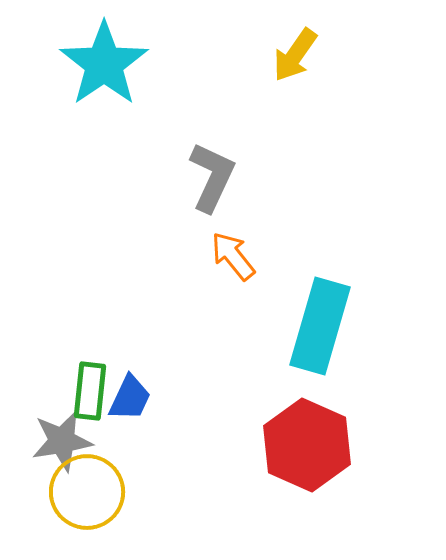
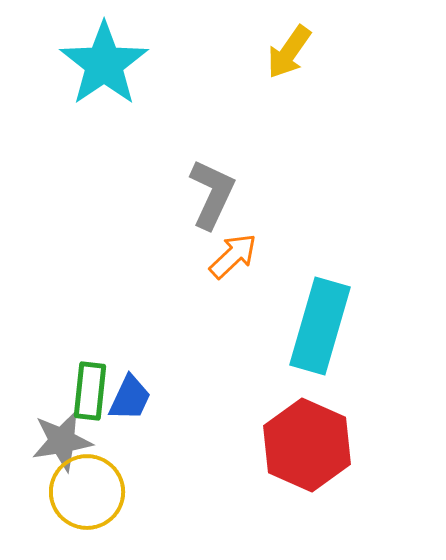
yellow arrow: moved 6 px left, 3 px up
gray L-shape: moved 17 px down
orange arrow: rotated 86 degrees clockwise
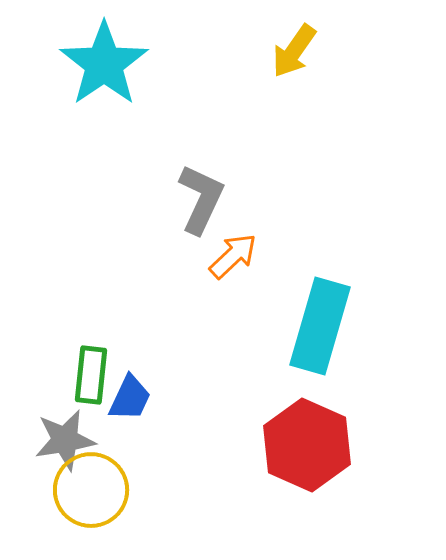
yellow arrow: moved 5 px right, 1 px up
gray L-shape: moved 11 px left, 5 px down
green rectangle: moved 1 px right, 16 px up
gray star: moved 3 px right, 1 px up
yellow circle: moved 4 px right, 2 px up
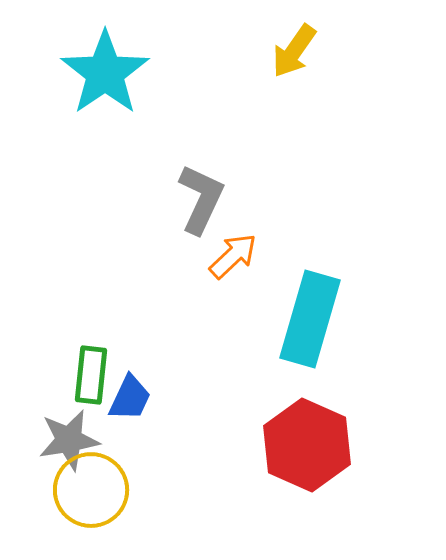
cyan star: moved 1 px right, 9 px down
cyan rectangle: moved 10 px left, 7 px up
gray star: moved 4 px right
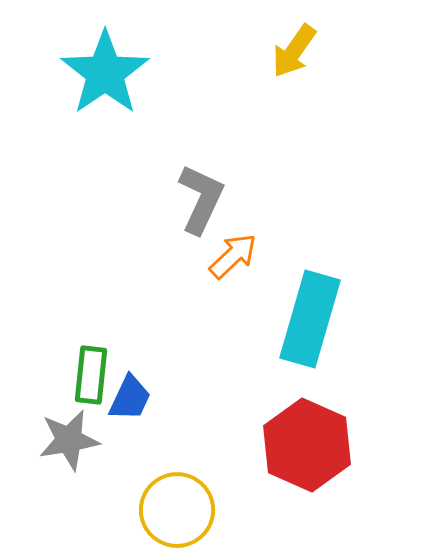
yellow circle: moved 86 px right, 20 px down
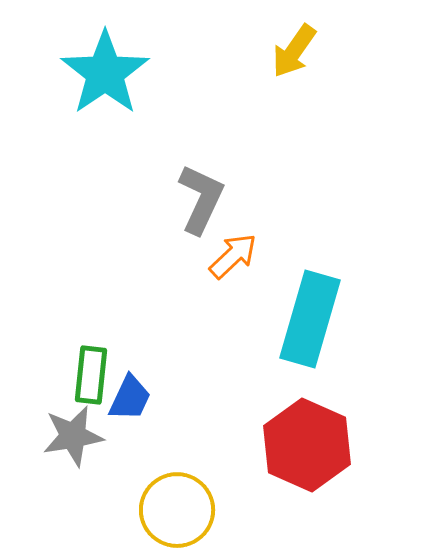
gray star: moved 4 px right, 4 px up
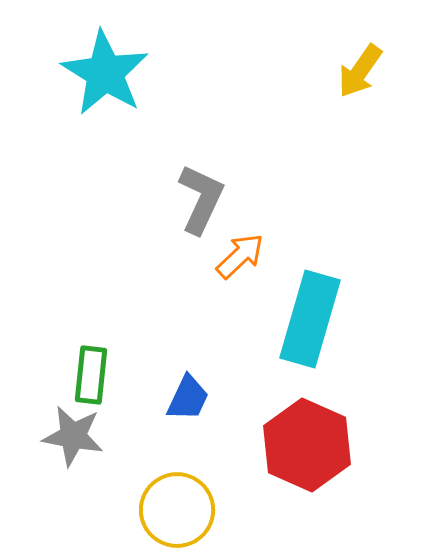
yellow arrow: moved 66 px right, 20 px down
cyan star: rotated 6 degrees counterclockwise
orange arrow: moved 7 px right
blue trapezoid: moved 58 px right
gray star: rotated 20 degrees clockwise
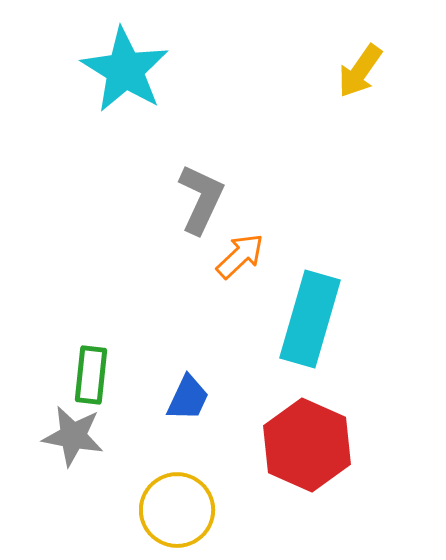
cyan star: moved 20 px right, 3 px up
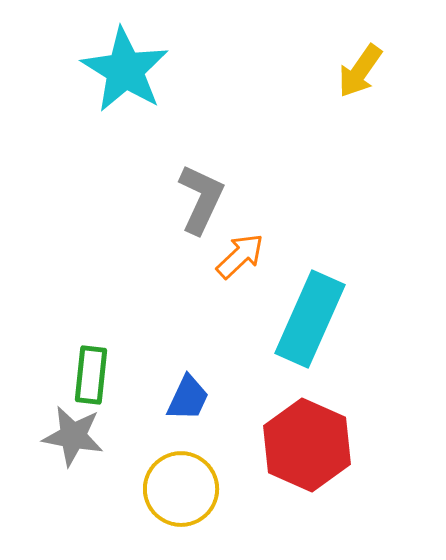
cyan rectangle: rotated 8 degrees clockwise
yellow circle: moved 4 px right, 21 px up
